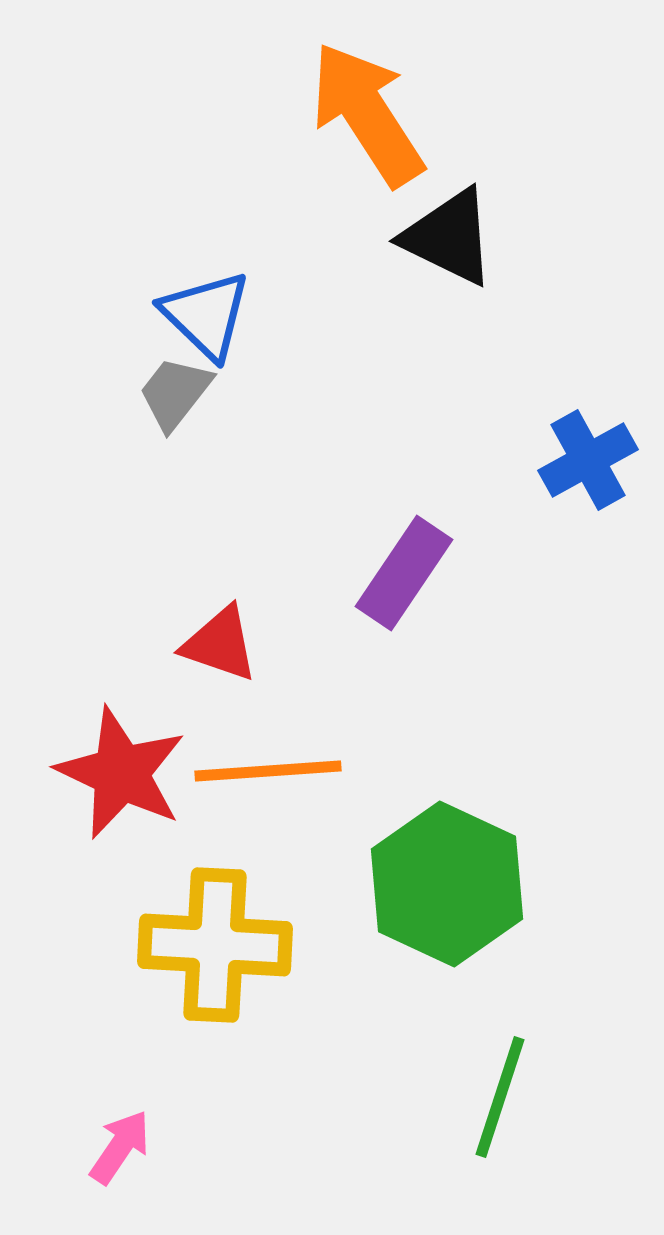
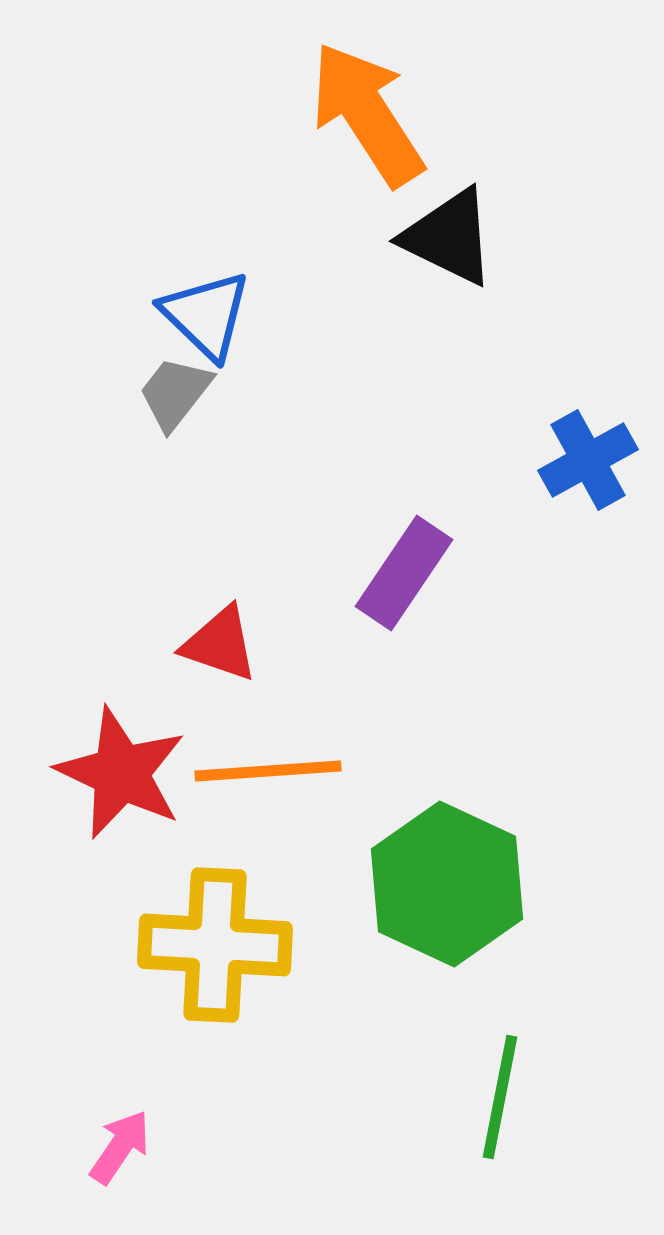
green line: rotated 7 degrees counterclockwise
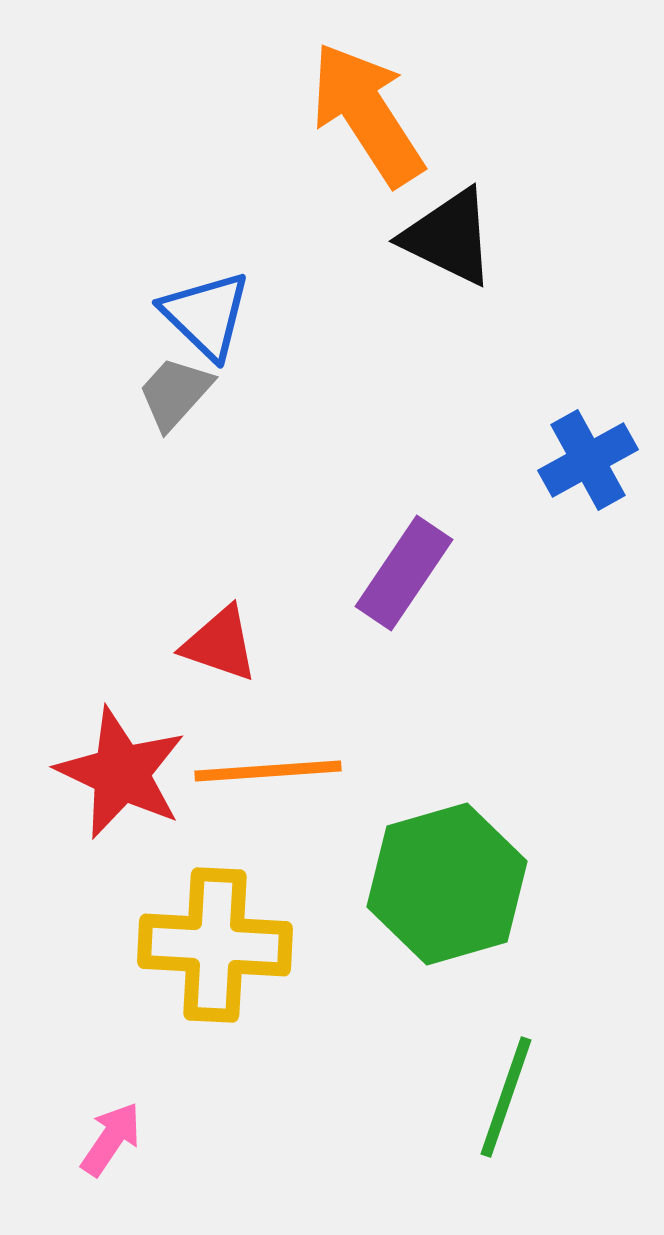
gray trapezoid: rotated 4 degrees clockwise
green hexagon: rotated 19 degrees clockwise
green line: moved 6 px right; rotated 8 degrees clockwise
pink arrow: moved 9 px left, 8 px up
